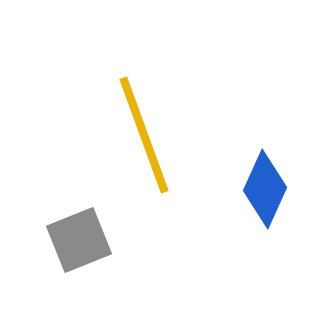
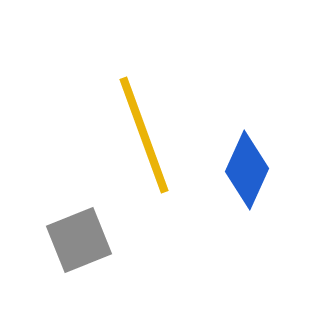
blue diamond: moved 18 px left, 19 px up
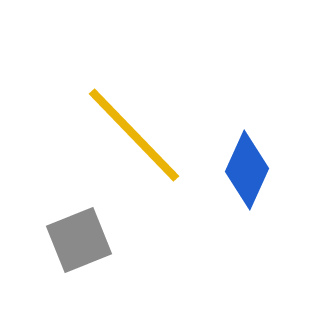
yellow line: moved 10 px left; rotated 24 degrees counterclockwise
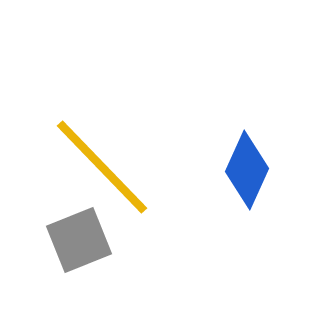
yellow line: moved 32 px left, 32 px down
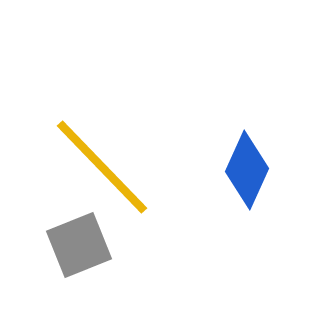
gray square: moved 5 px down
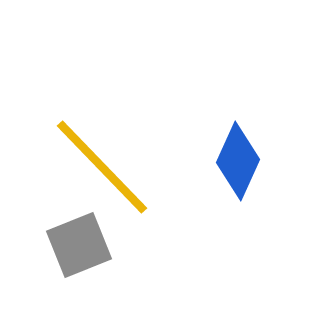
blue diamond: moved 9 px left, 9 px up
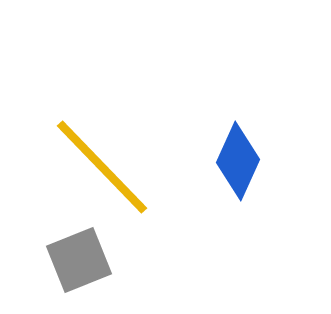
gray square: moved 15 px down
